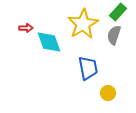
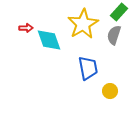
green rectangle: moved 1 px right
cyan diamond: moved 2 px up
yellow circle: moved 2 px right, 2 px up
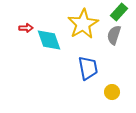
yellow circle: moved 2 px right, 1 px down
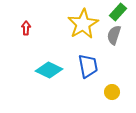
green rectangle: moved 1 px left
red arrow: rotated 88 degrees counterclockwise
cyan diamond: moved 30 px down; rotated 44 degrees counterclockwise
blue trapezoid: moved 2 px up
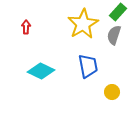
red arrow: moved 1 px up
cyan diamond: moved 8 px left, 1 px down
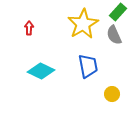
red arrow: moved 3 px right, 1 px down
gray semicircle: rotated 42 degrees counterclockwise
yellow circle: moved 2 px down
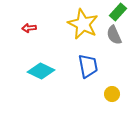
yellow star: rotated 16 degrees counterclockwise
red arrow: rotated 96 degrees counterclockwise
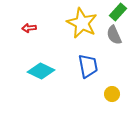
yellow star: moved 1 px left, 1 px up
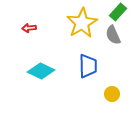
yellow star: rotated 16 degrees clockwise
gray semicircle: moved 1 px left
blue trapezoid: rotated 10 degrees clockwise
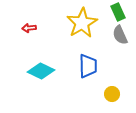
green rectangle: rotated 66 degrees counterclockwise
gray semicircle: moved 7 px right
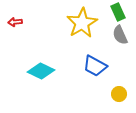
red arrow: moved 14 px left, 6 px up
blue trapezoid: moved 7 px right; rotated 120 degrees clockwise
yellow circle: moved 7 px right
